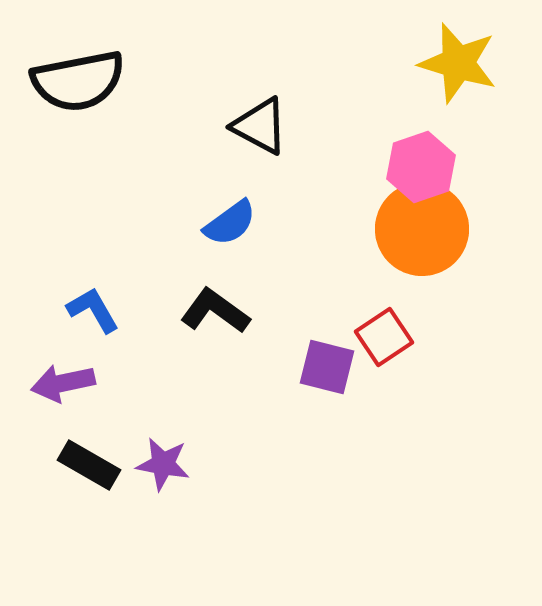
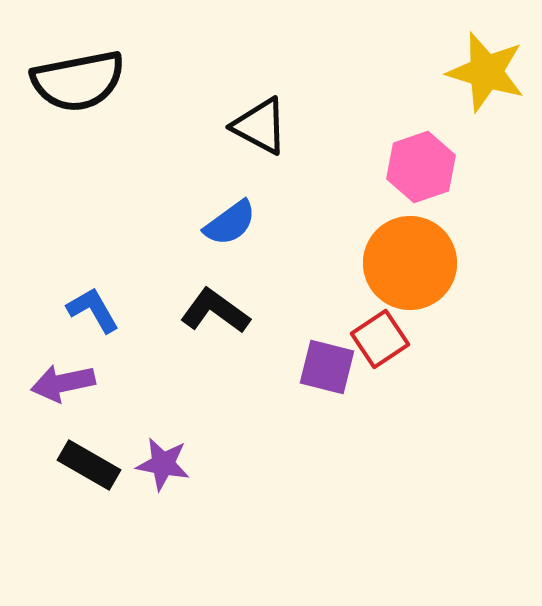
yellow star: moved 28 px right, 9 px down
orange circle: moved 12 px left, 34 px down
red square: moved 4 px left, 2 px down
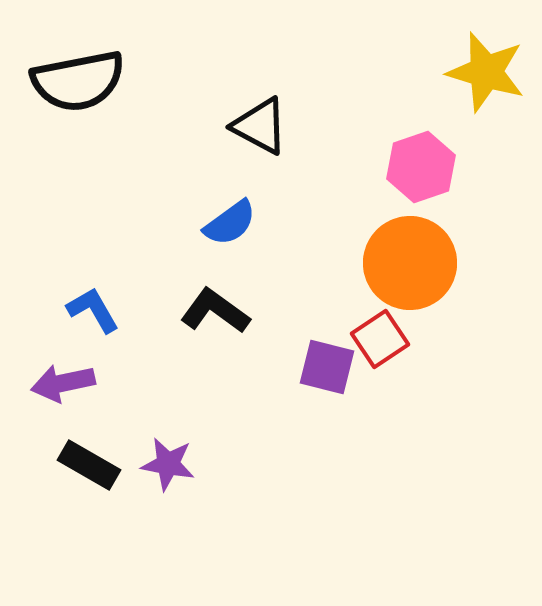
purple star: moved 5 px right
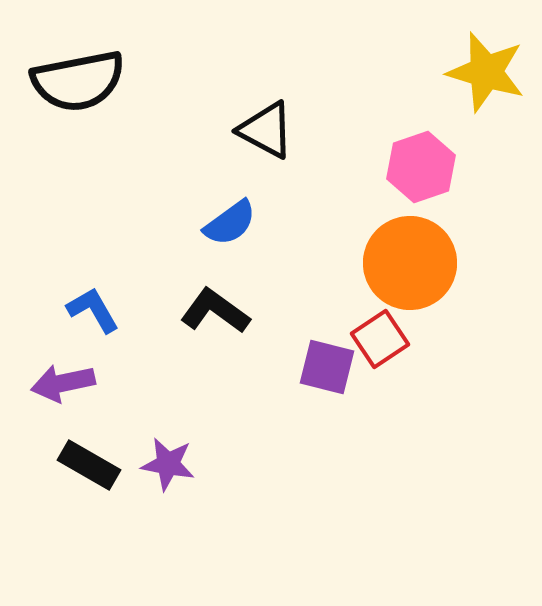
black triangle: moved 6 px right, 4 px down
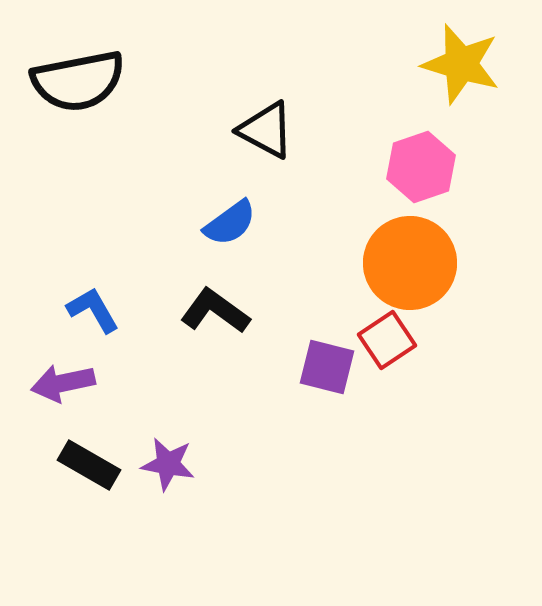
yellow star: moved 25 px left, 8 px up
red square: moved 7 px right, 1 px down
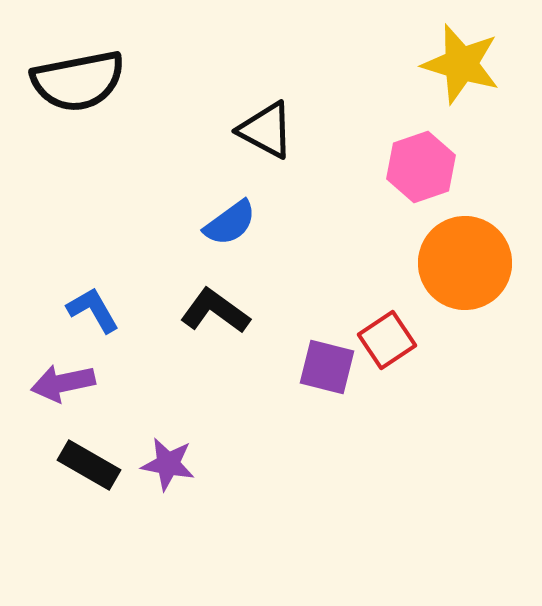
orange circle: moved 55 px right
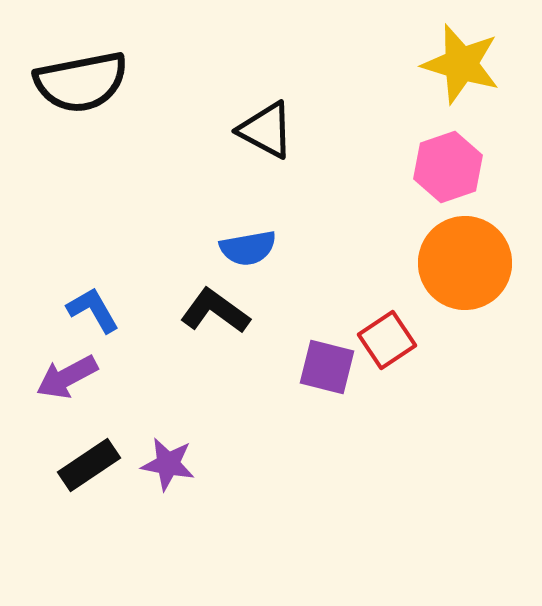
black semicircle: moved 3 px right, 1 px down
pink hexagon: moved 27 px right
blue semicircle: moved 18 px right, 25 px down; rotated 26 degrees clockwise
purple arrow: moved 4 px right, 6 px up; rotated 16 degrees counterclockwise
black rectangle: rotated 64 degrees counterclockwise
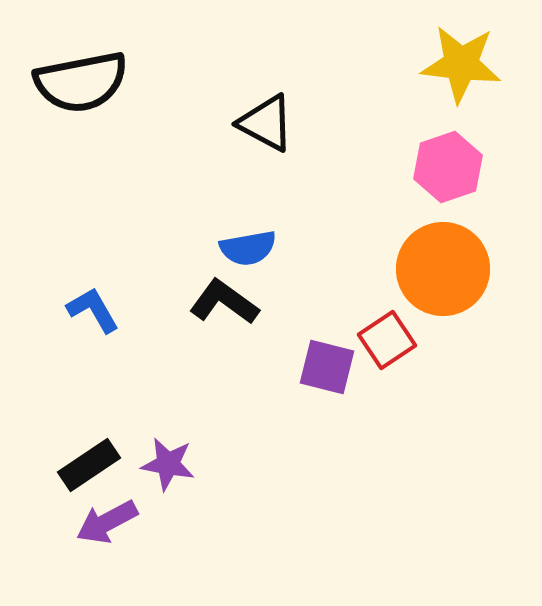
yellow star: rotated 10 degrees counterclockwise
black triangle: moved 7 px up
orange circle: moved 22 px left, 6 px down
black L-shape: moved 9 px right, 9 px up
purple arrow: moved 40 px right, 145 px down
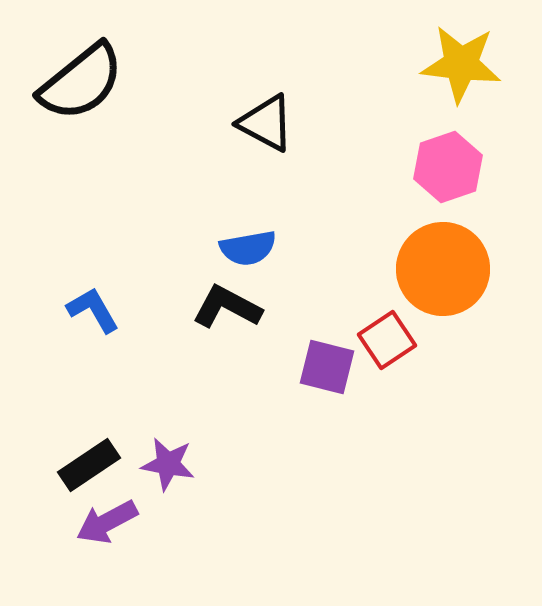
black semicircle: rotated 28 degrees counterclockwise
black L-shape: moved 3 px right, 5 px down; rotated 8 degrees counterclockwise
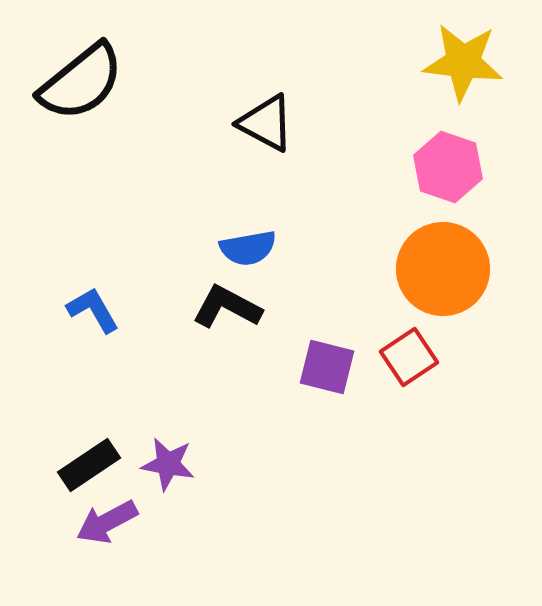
yellow star: moved 2 px right, 2 px up
pink hexagon: rotated 22 degrees counterclockwise
red square: moved 22 px right, 17 px down
